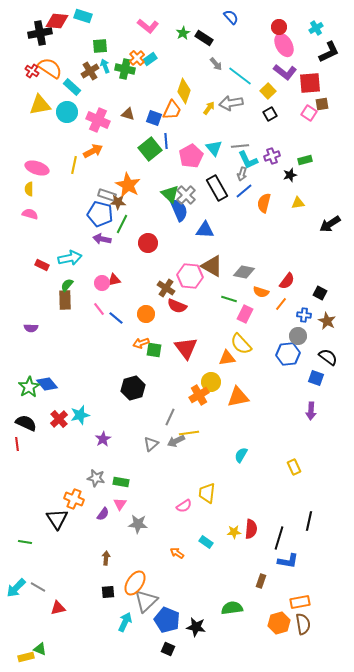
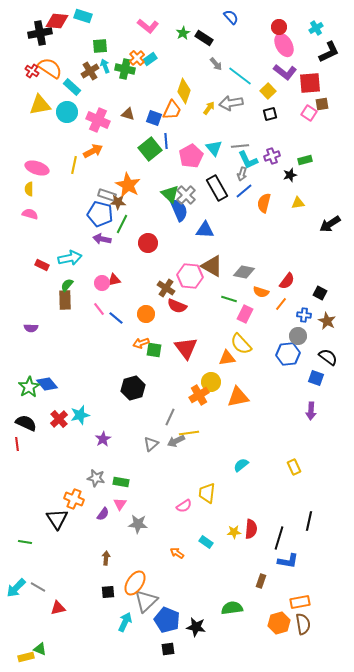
black square at (270, 114): rotated 16 degrees clockwise
cyan semicircle at (241, 455): moved 10 px down; rotated 21 degrees clockwise
black square at (168, 649): rotated 32 degrees counterclockwise
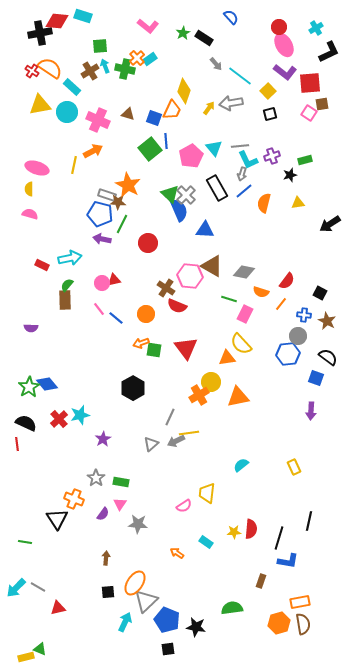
black hexagon at (133, 388): rotated 15 degrees counterclockwise
gray star at (96, 478): rotated 24 degrees clockwise
